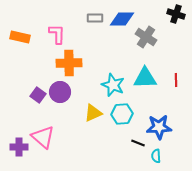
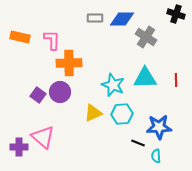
pink L-shape: moved 5 px left, 6 px down
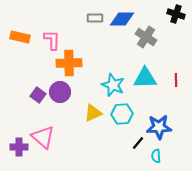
black line: rotated 72 degrees counterclockwise
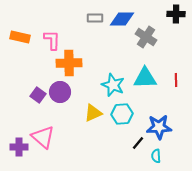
black cross: rotated 18 degrees counterclockwise
